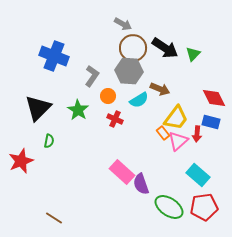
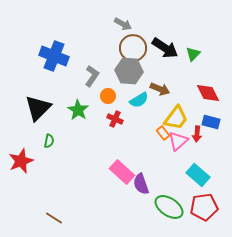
red diamond: moved 6 px left, 5 px up
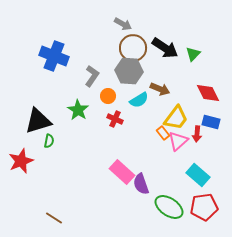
black triangle: moved 13 px down; rotated 28 degrees clockwise
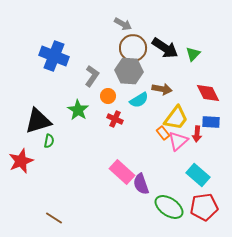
brown arrow: moved 2 px right; rotated 12 degrees counterclockwise
blue rectangle: rotated 12 degrees counterclockwise
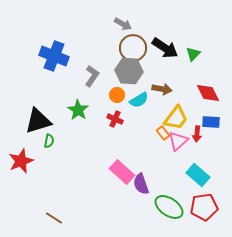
orange circle: moved 9 px right, 1 px up
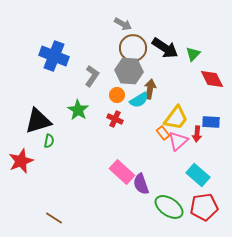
brown arrow: moved 12 px left; rotated 90 degrees counterclockwise
red diamond: moved 4 px right, 14 px up
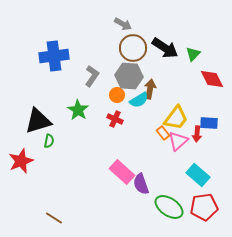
blue cross: rotated 28 degrees counterclockwise
gray hexagon: moved 5 px down
blue rectangle: moved 2 px left, 1 px down
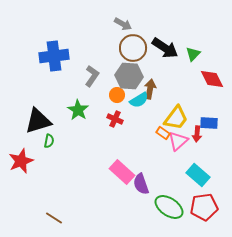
orange rectangle: rotated 16 degrees counterclockwise
